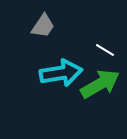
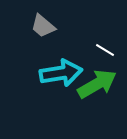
gray trapezoid: rotated 96 degrees clockwise
green arrow: moved 3 px left
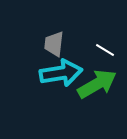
gray trapezoid: moved 11 px right, 18 px down; rotated 56 degrees clockwise
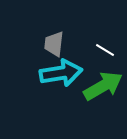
green arrow: moved 6 px right, 2 px down
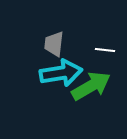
white line: rotated 24 degrees counterclockwise
green arrow: moved 12 px left
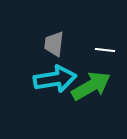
cyan arrow: moved 6 px left, 6 px down
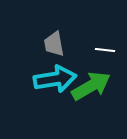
gray trapezoid: rotated 16 degrees counterclockwise
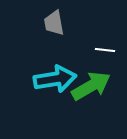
gray trapezoid: moved 21 px up
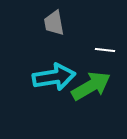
cyan arrow: moved 1 px left, 2 px up
